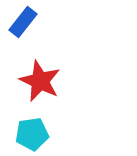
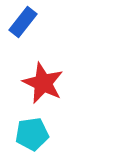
red star: moved 3 px right, 2 px down
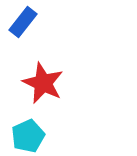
cyan pentagon: moved 4 px left, 2 px down; rotated 16 degrees counterclockwise
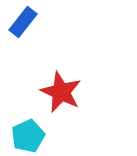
red star: moved 18 px right, 9 px down
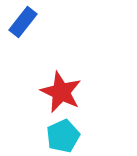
cyan pentagon: moved 35 px right
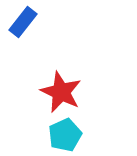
cyan pentagon: moved 2 px right, 1 px up
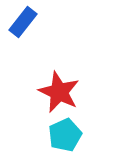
red star: moved 2 px left
